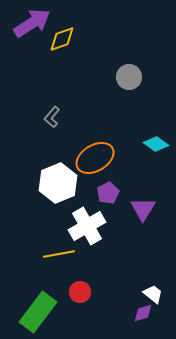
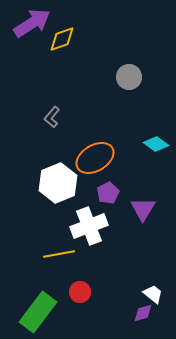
white cross: moved 2 px right; rotated 9 degrees clockwise
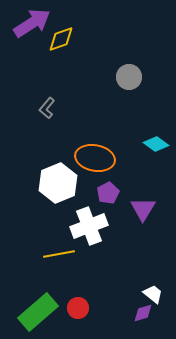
yellow diamond: moved 1 px left
gray L-shape: moved 5 px left, 9 px up
orange ellipse: rotated 42 degrees clockwise
red circle: moved 2 px left, 16 px down
green rectangle: rotated 12 degrees clockwise
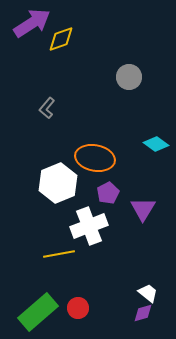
white trapezoid: moved 5 px left, 1 px up
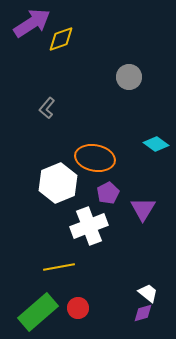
yellow line: moved 13 px down
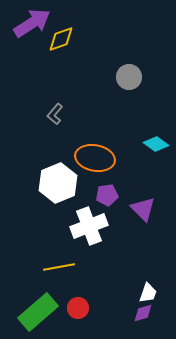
gray L-shape: moved 8 px right, 6 px down
purple pentagon: moved 1 px left, 2 px down; rotated 20 degrees clockwise
purple triangle: rotated 16 degrees counterclockwise
white trapezoid: rotated 70 degrees clockwise
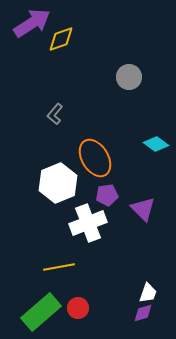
orange ellipse: rotated 48 degrees clockwise
white cross: moved 1 px left, 3 px up
green rectangle: moved 3 px right
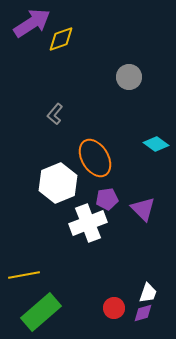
purple pentagon: moved 4 px down
yellow line: moved 35 px left, 8 px down
red circle: moved 36 px right
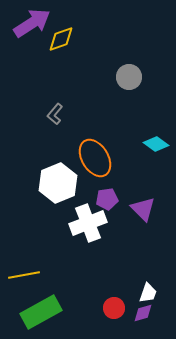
green rectangle: rotated 12 degrees clockwise
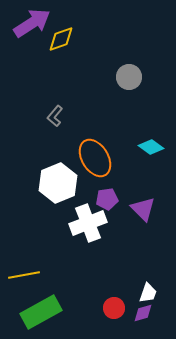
gray L-shape: moved 2 px down
cyan diamond: moved 5 px left, 3 px down
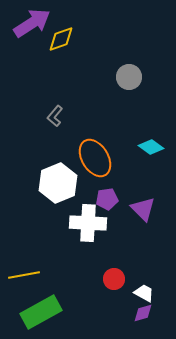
white cross: rotated 24 degrees clockwise
white trapezoid: moved 4 px left; rotated 80 degrees counterclockwise
red circle: moved 29 px up
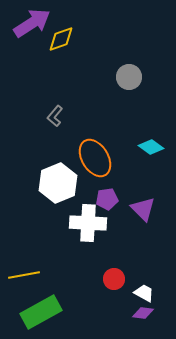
purple diamond: rotated 25 degrees clockwise
